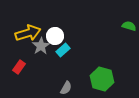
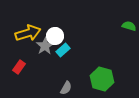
gray star: moved 4 px right
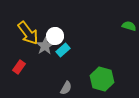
yellow arrow: rotated 70 degrees clockwise
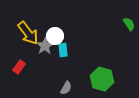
green semicircle: moved 2 px up; rotated 40 degrees clockwise
cyan rectangle: rotated 56 degrees counterclockwise
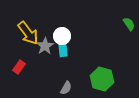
white circle: moved 7 px right
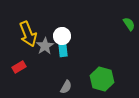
yellow arrow: moved 1 px down; rotated 15 degrees clockwise
red rectangle: rotated 24 degrees clockwise
gray semicircle: moved 1 px up
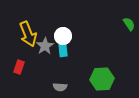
white circle: moved 1 px right
red rectangle: rotated 40 degrees counterclockwise
green hexagon: rotated 20 degrees counterclockwise
gray semicircle: moved 6 px left; rotated 64 degrees clockwise
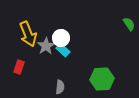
white circle: moved 2 px left, 2 px down
gray star: moved 1 px right
cyan rectangle: rotated 40 degrees counterclockwise
gray semicircle: rotated 88 degrees counterclockwise
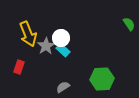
gray semicircle: moved 3 px right; rotated 128 degrees counterclockwise
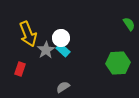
gray star: moved 4 px down
red rectangle: moved 1 px right, 2 px down
green hexagon: moved 16 px right, 16 px up
